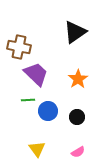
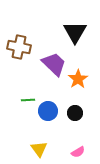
black triangle: rotated 25 degrees counterclockwise
purple trapezoid: moved 18 px right, 10 px up
black circle: moved 2 px left, 4 px up
yellow triangle: moved 2 px right
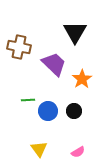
orange star: moved 4 px right
black circle: moved 1 px left, 2 px up
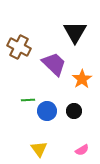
brown cross: rotated 15 degrees clockwise
blue circle: moved 1 px left
pink semicircle: moved 4 px right, 2 px up
